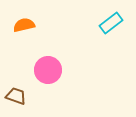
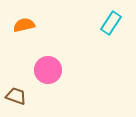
cyan rectangle: rotated 20 degrees counterclockwise
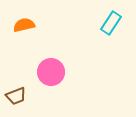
pink circle: moved 3 px right, 2 px down
brown trapezoid: rotated 140 degrees clockwise
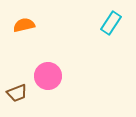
pink circle: moved 3 px left, 4 px down
brown trapezoid: moved 1 px right, 3 px up
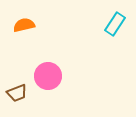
cyan rectangle: moved 4 px right, 1 px down
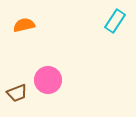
cyan rectangle: moved 3 px up
pink circle: moved 4 px down
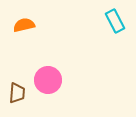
cyan rectangle: rotated 60 degrees counterclockwise
brown trapezoid: rotated 65 degrees counterclockwise
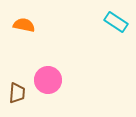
cyan rectangle: moved 1 px right, 1 px down; rotated 30 degrees counterclockwise
orange semicircle: rotated 25 degrees clockwise
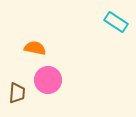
orange semicircle: moved 11 px right, 23 px down
